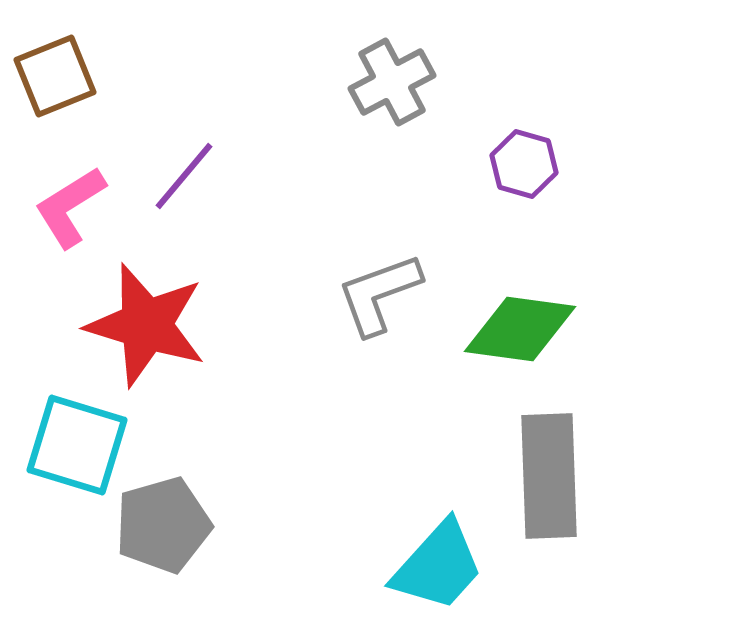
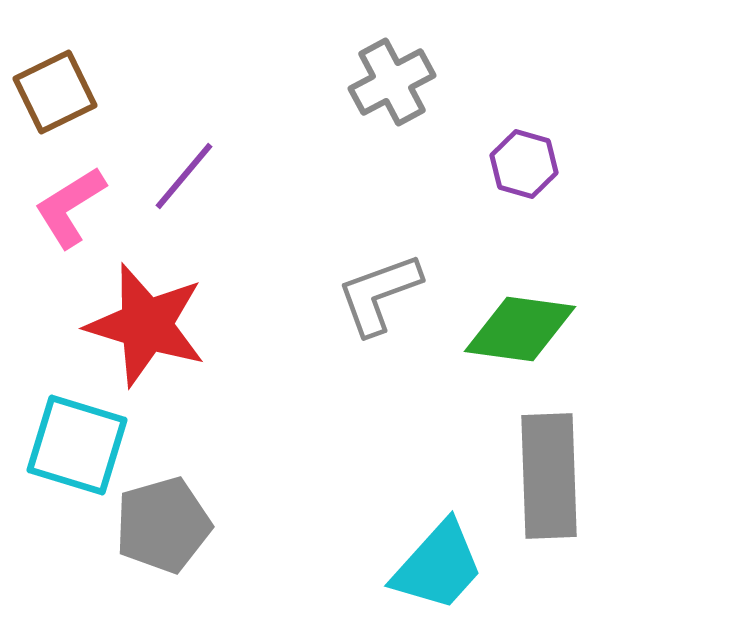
brown square: moved 16 px down; rotated 4 degrees counterclockwise
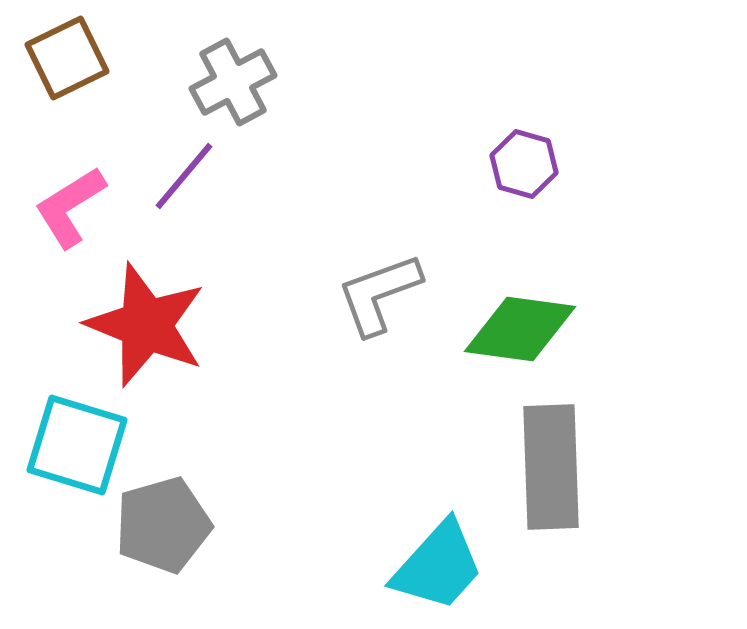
gray cross: moved 159 px left
brown square: moved 12 px right, 34 px up
red star: rotated 5 degrees clockwise
gray rectangle: moved 2 px right, 9 px up
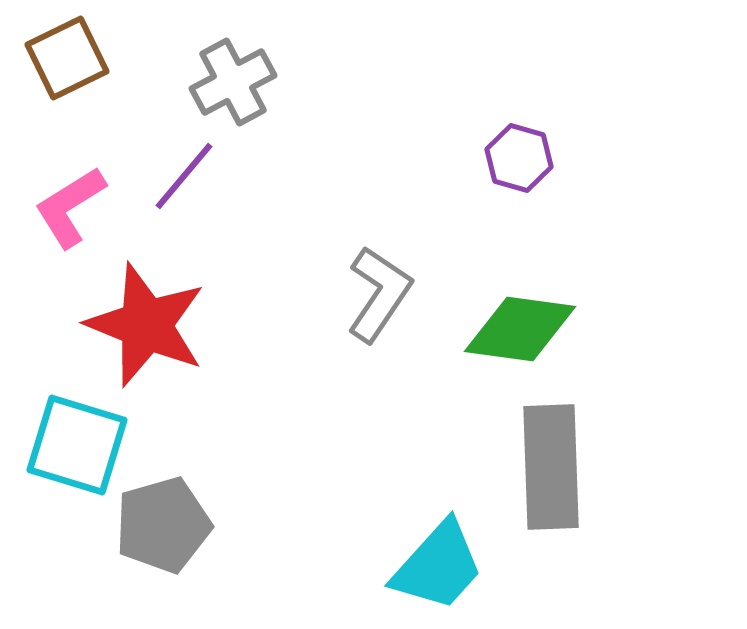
purple hexagon: moved 5 px left, 6 px up
gray L-shape: rotated 144 degrees clockwise
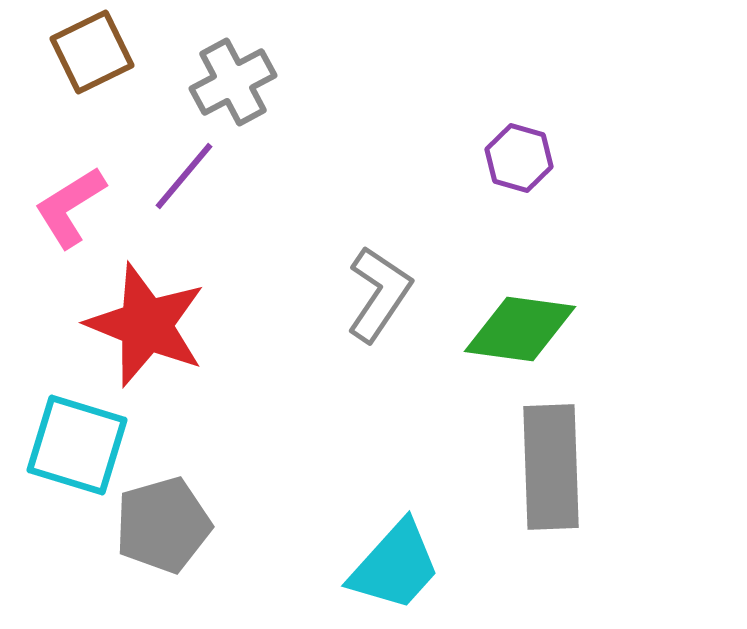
brown square: moved 25 px right, 6 px up
cyan trapezoid: moved 43 px left
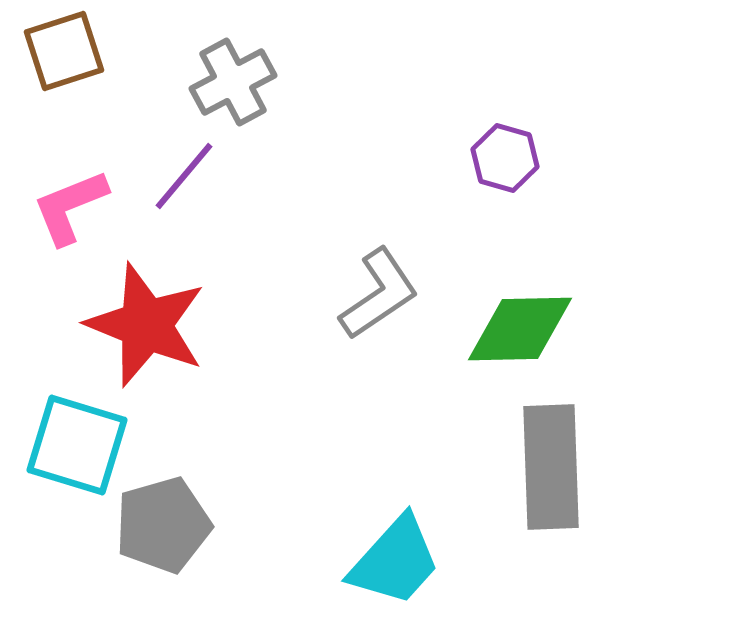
brown square: moved 28 px left, 1 px up; rotated 8 degrees clockwise
purple hexagon: moved 14 px left
pink L-shape: rotated 10 degrees clockwise
gray L-shape: rotated 22 degrees clockwise
green diamond: rotated 9 degrees counterclockwise
cyan trapezoid: moved 5 px up
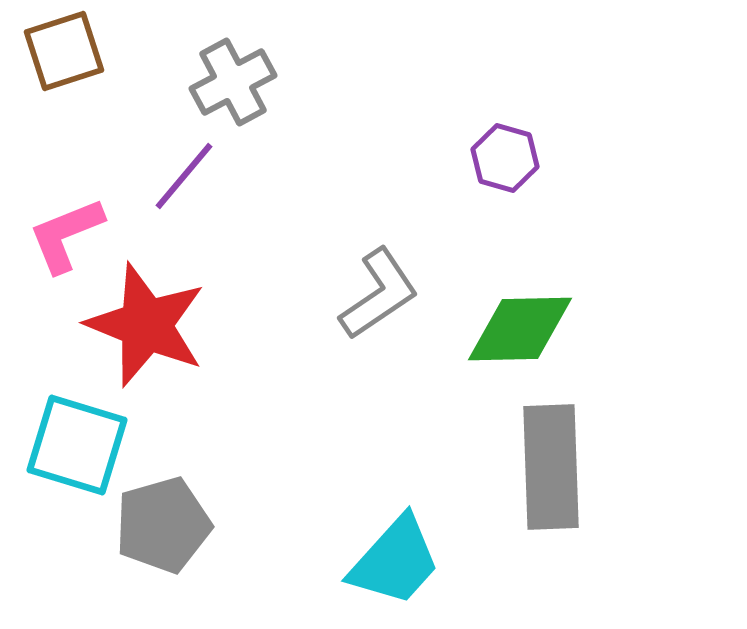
pink L-shape: moved 4 px left, 28 px down
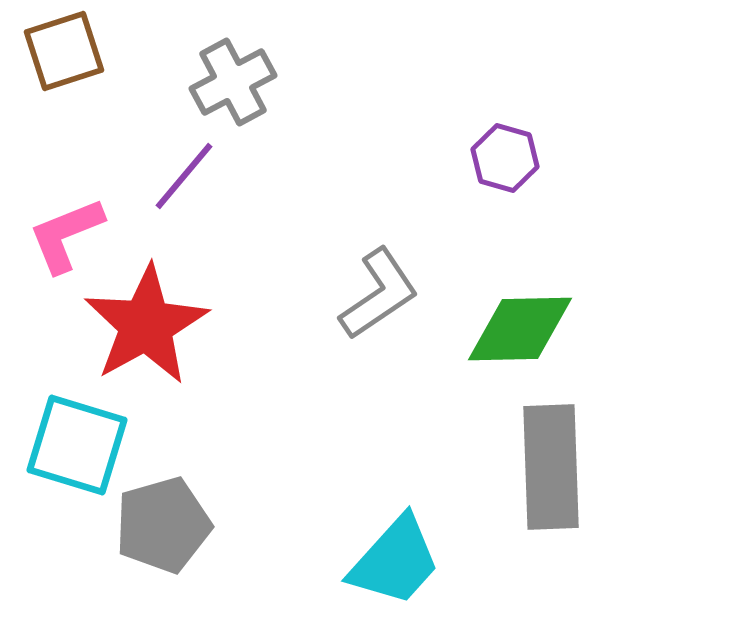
red star: rotated 21 degrees clockwise
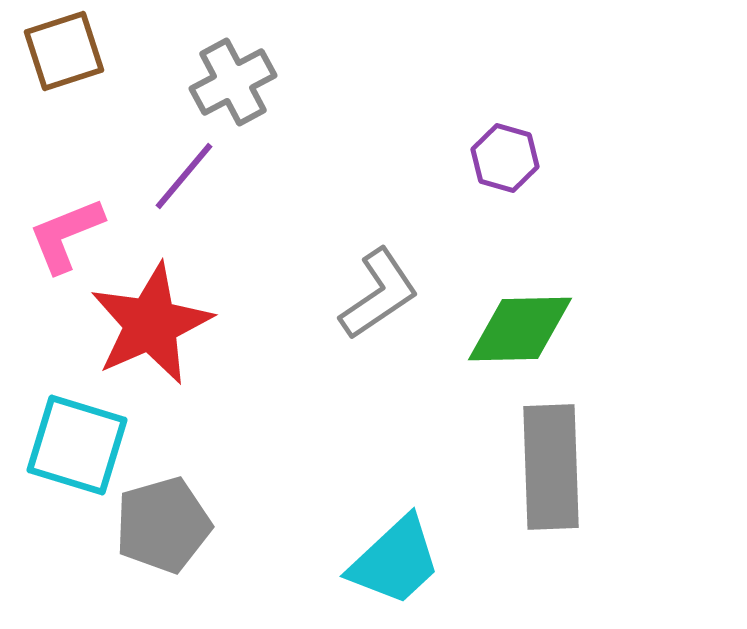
red star: moved 5 px right, 1 px up; rotated 5 degrees clockwise
cyan trapezoid: rotated 5 degrees clockwise
